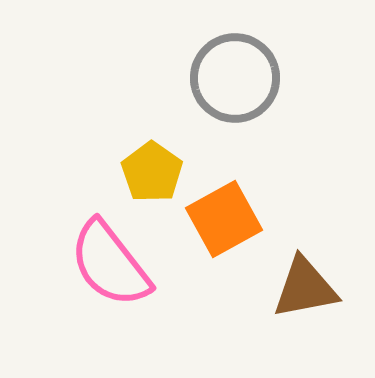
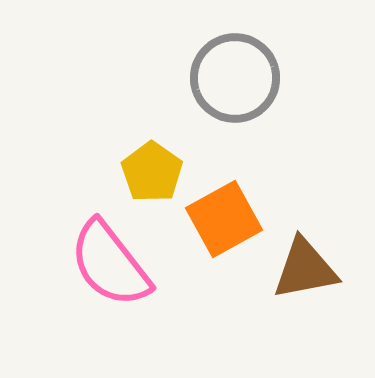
brown triangle: moved 19 px up
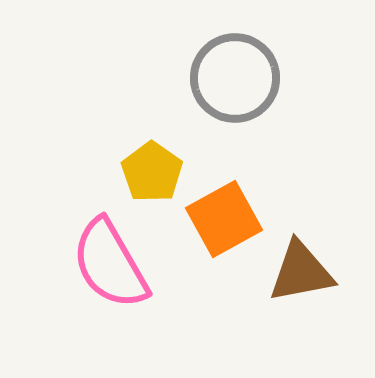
pink semicircle: rotated 8 degrees clockwise
brown triangle: moved 4 px left, 3 px down
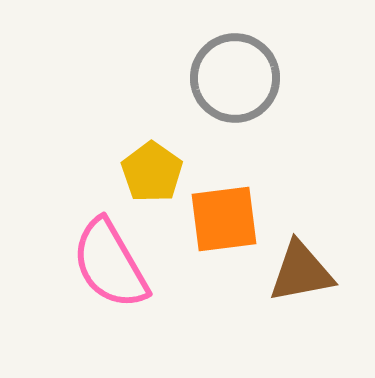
orange square: rotated 22 degrees clockwise
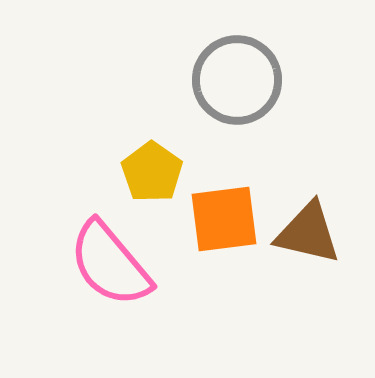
gray circle: moved 2 px right, 2 px down
pink semicircle: rotated 10 degrees counterclockwise
brown triangle: moved 7 px right, 39 px up; rotated 24 degrees clockwise
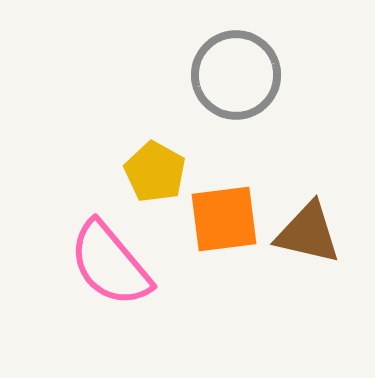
gray circle: moved 1 px left, 5 px up
yellow pentagon: moved 3 px right; rotated 6 degrees counterclockwise
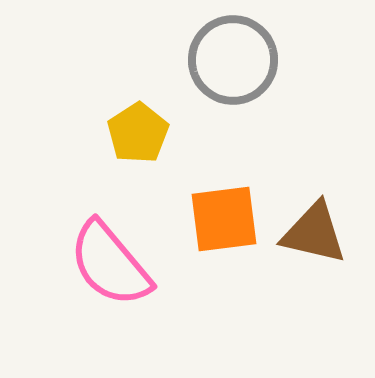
gray circle: moved 3 px left, 15 px up
yellow pentagon: moved 17 px left, 39 px up; rotated 10 degrees clockwise
brown triangle: moved 6 px right
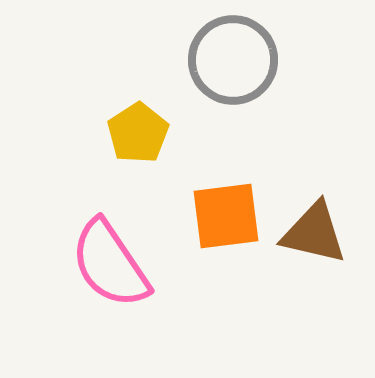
orange square: moved 2 px right, 3 px up
pink semicircle: rotated 6 degrees clockwise
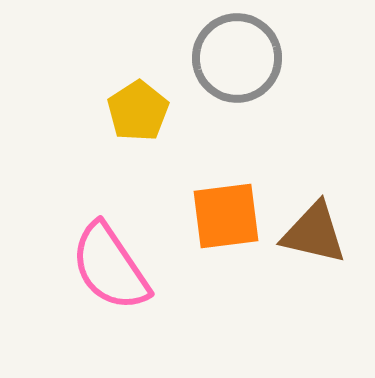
gray circle: moved 4 px right, 2 px up
yellow pentagon: moved 22 px up
pink semicircle: moved 3 px down
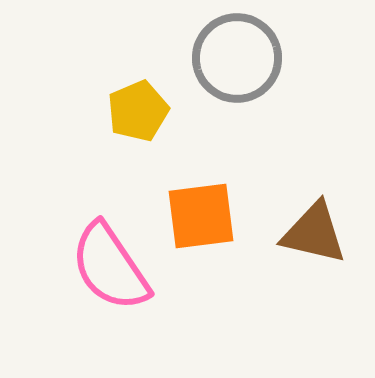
yellow pentagon: rotated 10 degrees clockwise
orange square: moved 25 px left
